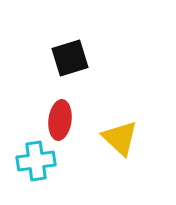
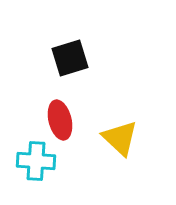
red ellipse: rotated 21 degrees counterclockwise
cyan cross: rotated 12 degrees clockwise
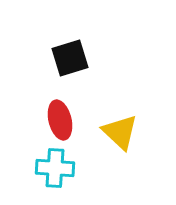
yellow triangle: moved 6 px up
cyan cross: moved 19 px right, 7 px down
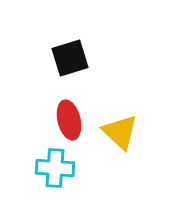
red ellipse: moved 9 px right
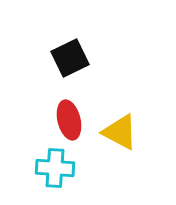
black square: rotated 9 degrees counterclockwise
yellow triangle: rotated 15 degrees counterclockwise
